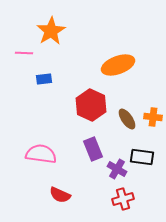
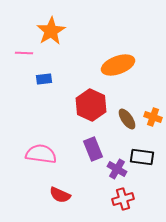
orange cross: rotated 12 degrees clockwise
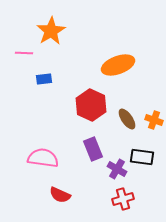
orange cross: moved 1 px right, 3 px down
pink semicircle: moved 2 px right, 4 px down
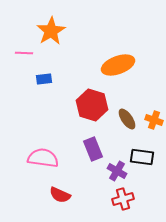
red hexagon: moved 1 px right; rotated 8 degrees counterclockwise
purple cross: moved 2 px down
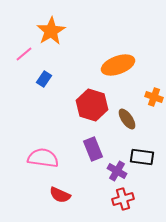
pink line: moved 1 px down; rotated 42 degrees counterclockwise
blue rectangle: rotated 49 degrees counterclockwise
orange cross: moved 23 px up
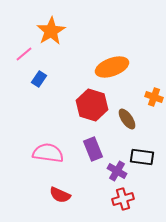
orange ellipse: moved 6 px left, 2 px down
blue rectangle: moved 5 px left
pink semicircle: moved 5 px right, 5 px up
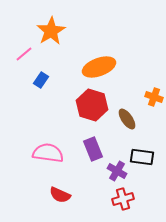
orange ellipse: moved 13 px left
blue rectangle: moved 2 px right, 1 px down
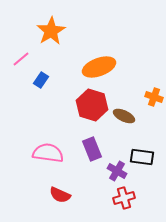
pink line: moved 3 px left, 5 px down
brown ellipse: moved 3 px left, 3 px up; rotated 30 degrees counterclockwise
purple rectangle: moved 1 px left
red cross: moved 1 px right, 1 px up
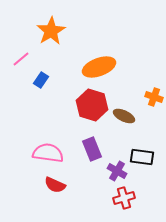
red semicircle: moved 5 px left, 10 px up
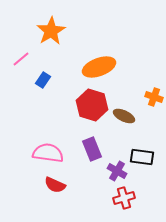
blue rectangle: moved 2 px right
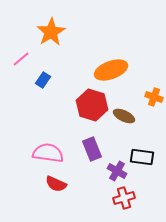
orange star: moved 1 px down
orange ellipse: moved 12 px right, 3 px down
red semicircle: moved 1 px right, 1 px up
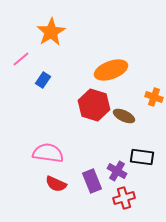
red hexagon: moved 2 px right
purple rectangle: moved 32 px down
